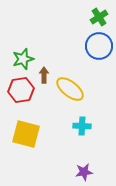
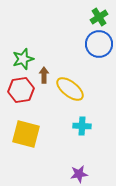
blue circle: moved 2 px up
purple star: moved 5 px left, 2 px down
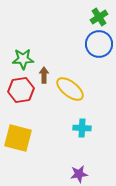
green star: rotated 15 degrees clockwise
cyan cross: moved 2 px down
yellow square: moved 8 px left, 4 px down
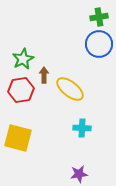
green cross: rotated 24 degrees clockwise
green star: rotated 25 degrees counterclockwise
